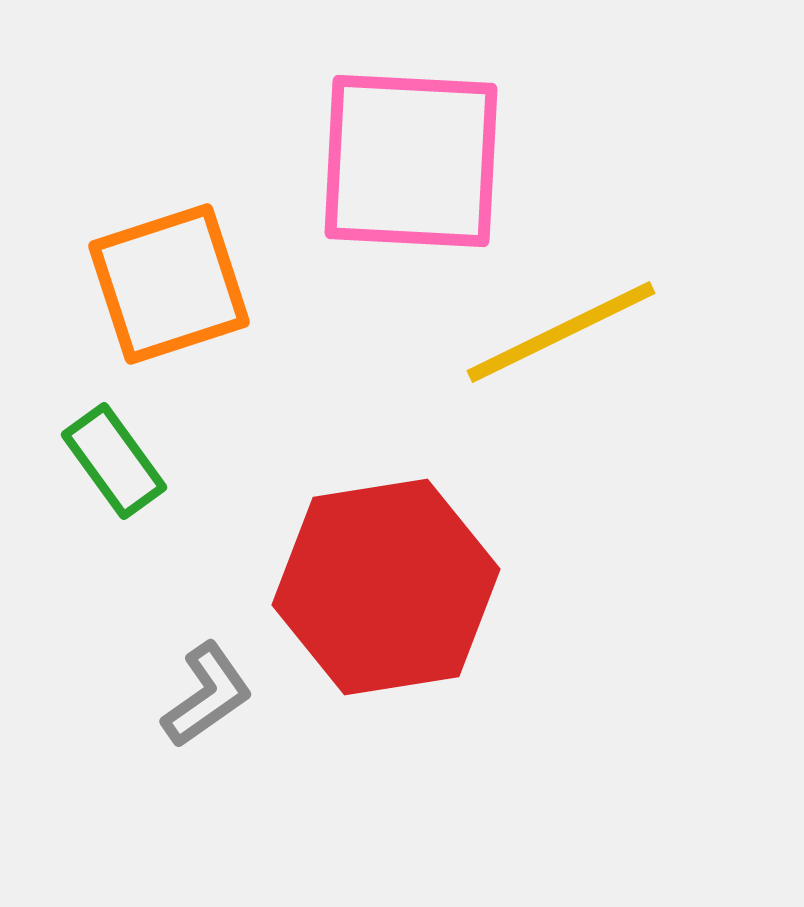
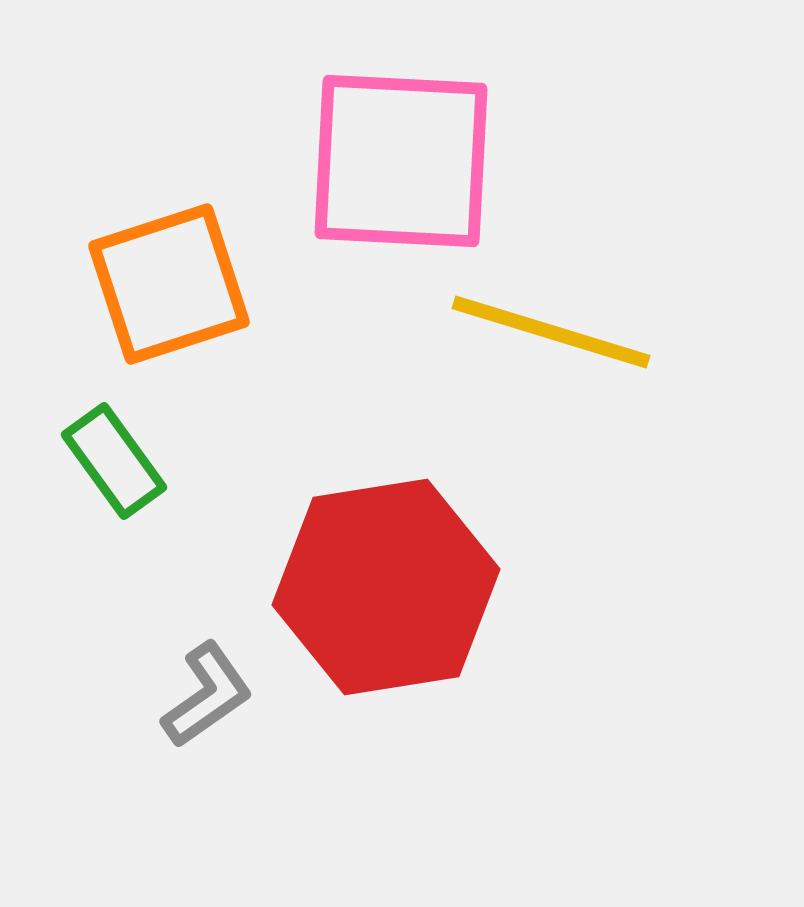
pink square: moved 10 px left
yellow line: moved 10 px left; rotated 43 degrees clockwise
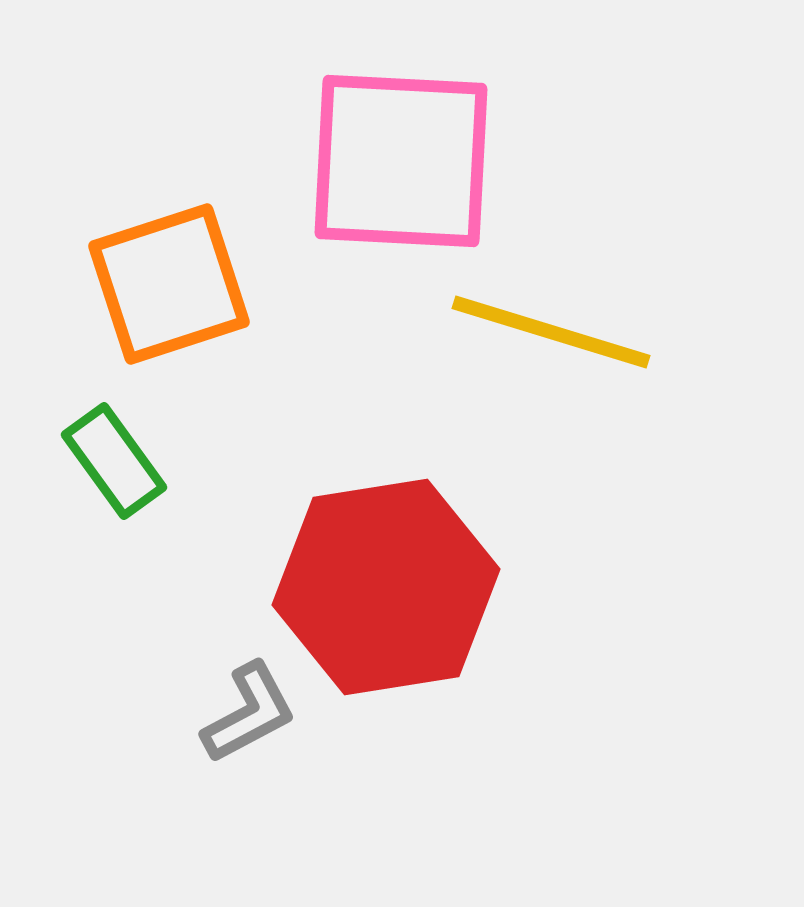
gray L-shape: moved 42 px right, 18 px down; rotated 7 degrees clockwise
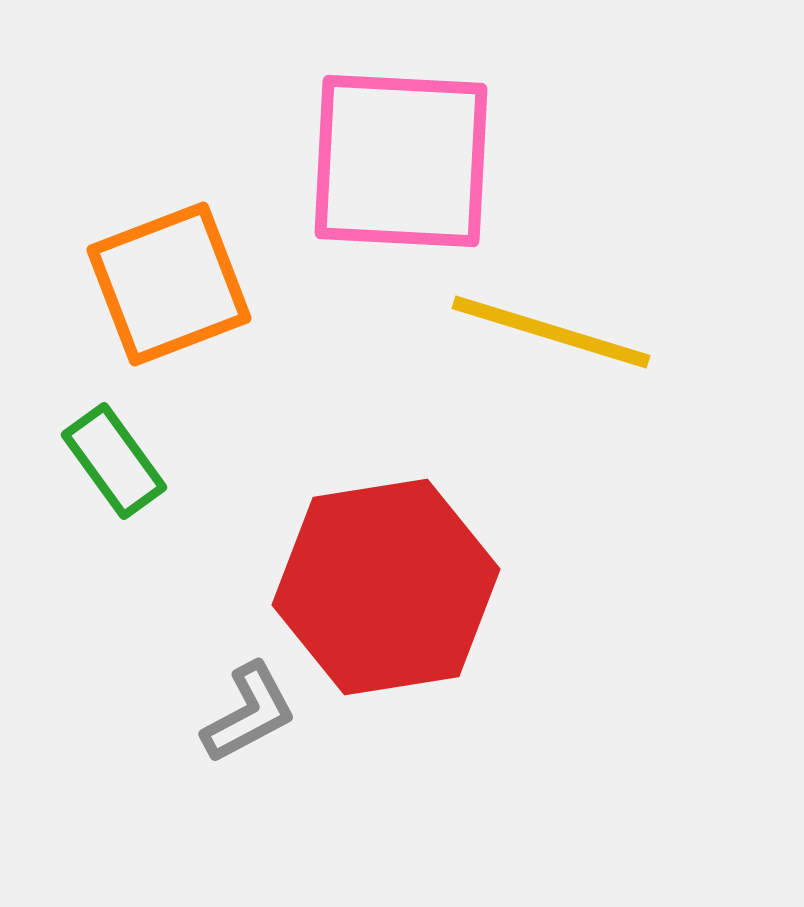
orange square: rotated 3 degrees counterclockwise
